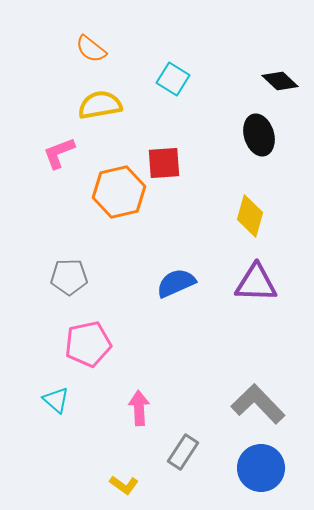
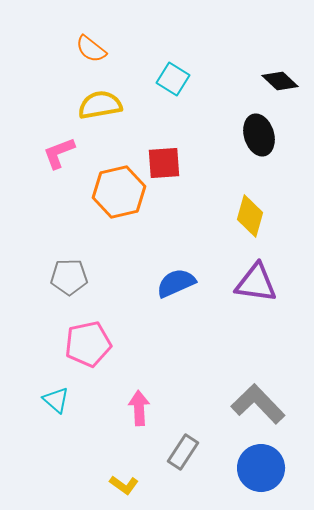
purple triangle: rotated 6 degrees clockwise
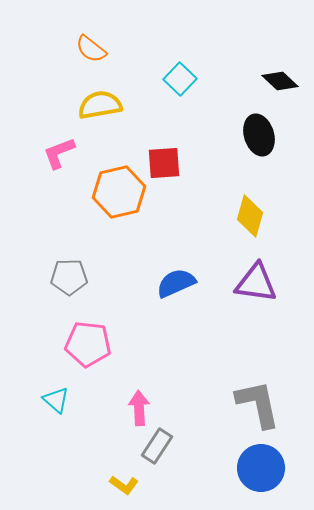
cyan square: moved 7 px right; rotated 12 degrees clockwise
pink pentagon: rotated 18 degrees clockwise
gray L-shape: rotated 32 degrees clockwise
gray rectangle: moved 26 px left, 6 px up
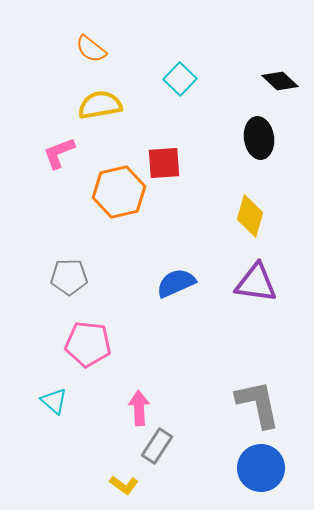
black ellipse: moved 3 px down; rotated 9 degrees clockwise
cyan triangle: moved 2 px left, 1 px down
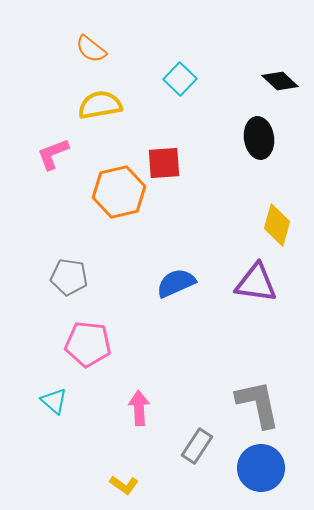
pink L-shape: moved 6 px left, 1 px down
yellow diamond: moved 27 px right, 9 px down
gray pentagon: rotated 9 degrees clockwise
gray rectangle: moved 40 px right
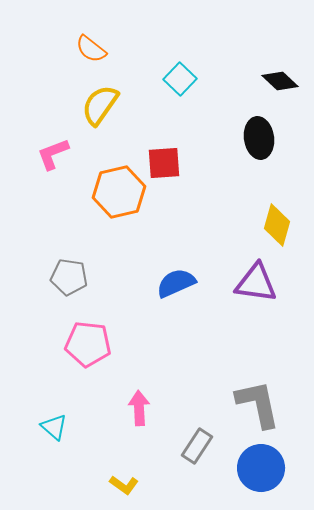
yellow semicircle: rotated 45 degrees counterclockwise
cyan triangle: moved 26 px down
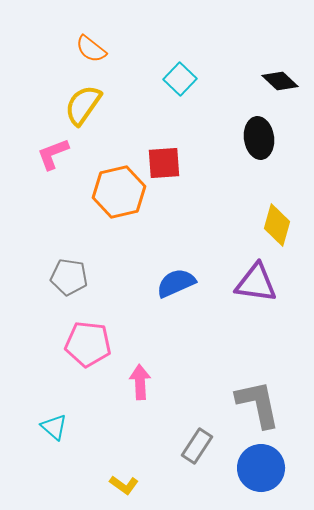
yellow semicircle: moved 17 px left
pink arrow: moved 1 px right, 26 px up
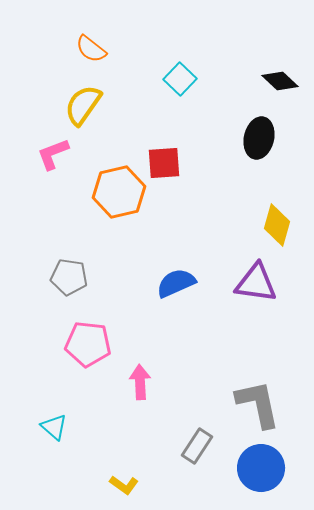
black ellipse: rotated 21 degrees clockwise
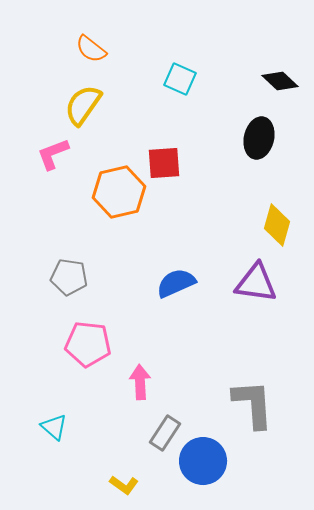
cyan square: rotated 20 degrees counterclockwise
gray L-shape: moved 5 px left; rotated 8 degrees clockwise
gray rectangle: moved 32 px left, 13 px up
blue circle: moved 58 px left, 7 px up
